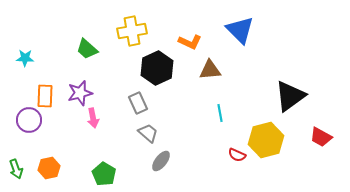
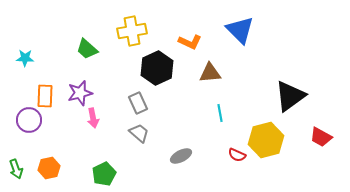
brown triangle: moved 3 px down
gray trapezoid: moved 9 px left
gray ellipse: moved 20 px right, 5 px up; rotated 25 degrees clockwise
green pentagon: rotated 15 degrees clockwise
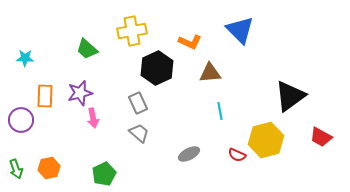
cyan line: moved 2 px up
purple circle: moved 8 px left
gray ellipse: moved 8 px right, 2 px up
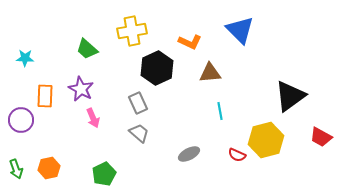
purple star: moved 1 px right, 4 px up; rotated 30 degrees counterclockwise
pink arrow: rotated 12 degrees counterclockwise
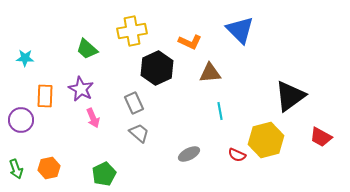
gray rectangle: moved 4 px left
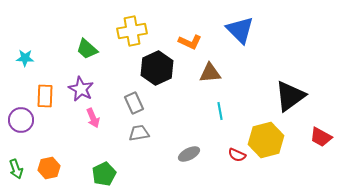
gray trapezoid: rotated 50 degrees counterclockwise
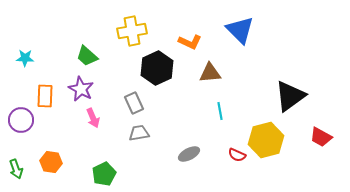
green trapezoid: moved 7 px down
orange hexagon: moved 2 px right, 6 px up; rotated 20 degrees clockwise
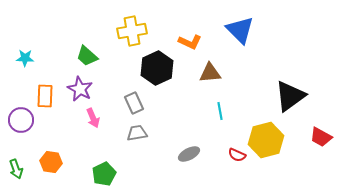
purple star: moved 1 px left
gray trapezoid: moved 2 px left
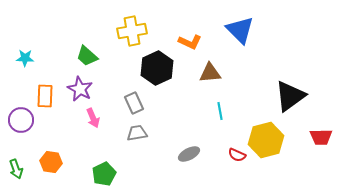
red trapezoid: rotated 30 degrees counterclockwise
